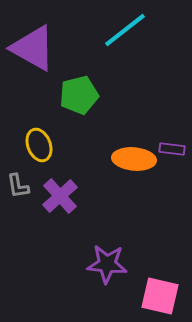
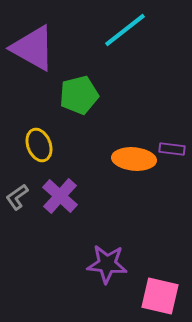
gray L-shape: moved 1 px left, 11 px down; rotated 64 degrees clockwise
purple cross: rotated 6 degrees counterclockwise
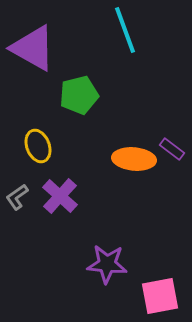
cyan line: rotated 72 degrees counterclockwise
yellow ellipse: moved 1 px left, 1 px down
purple rectangle: rotated 30 degrees clockwise
pink square: rotated 24 degrees counterclockwise
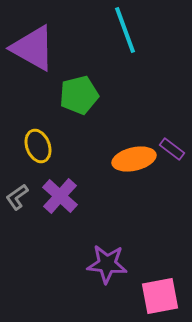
orange ellipse: rotated 18 degrees counterclockwise
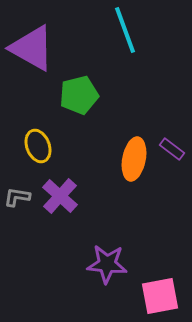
purple triangle: moved 1 px left
orange ellipse: rotated 66 degrees counterclockwise
gray L-shape: rotated 44 degrees clockwise
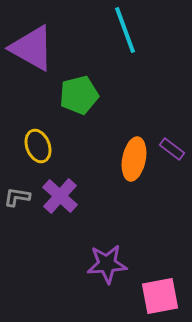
purple star: rotated 9 degrees counterclockwise
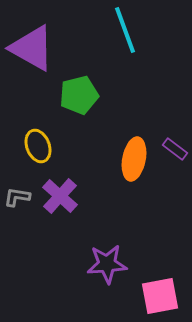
purple rectangle: moved 3 px right
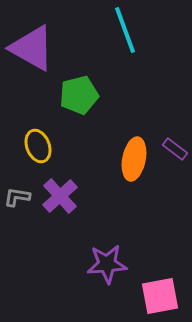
purple cross: rotated 6 degrees clockwise
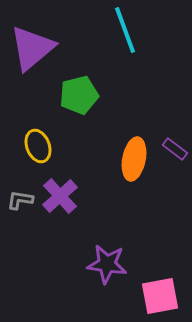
purple triangle: rotated 51 degrees clockwise
gray L-shape: moved 3 px right, 3 px down
purple star: rotated 12 degrees clockwise
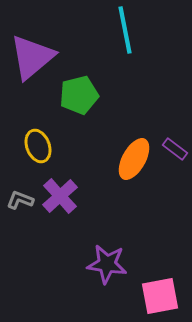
cyan line: rotated 9 degrees clockwise
purple triangle: moved 9 px down
orange ellipse: rotated 18 degrees clockwise
gray L-shape: rotated 12 degrees clockwise
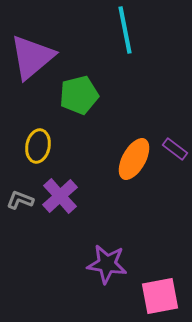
yellow ellipse: rotated 32 degrees clockwise
